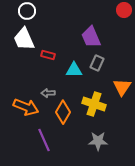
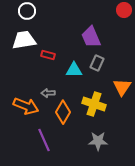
white trapezoid: moved 1 px down; rotated 105 degrees clockwise
orange arrow: moved 1 px up
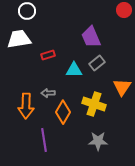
white trapezoid: moved 5 px left, 1 px up
red rectangle: rotated 32 degrees counterclockwise
gray rectangle: rotated 28 degrees clockwise
orange arrow: rotated 70 degrees clockwise
purple line: rotated 15 degrees clockwise
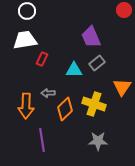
white trapezoid: moved 6 px right, 1 px down
red rectangle: moved 6 px left, 4 px down; rotated 48 degrees counterclockwise
orange diamond: moved 2 px right, 3 px up; rotated 15 degrees clockwise
purple line: moved 2 px left
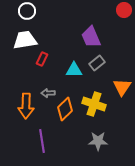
purple line: moved 1 px down
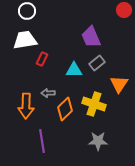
orange triangle: moved 3 px left, 3 px up
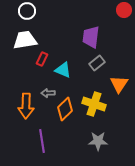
purple trapezoid: rotated 30 degrees clockwise
cyan triangle: moved 11 px left; rotated 24 degrees clockwise
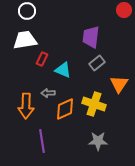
orange diamond: rotated 20 degrees clockwise
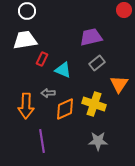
purple trapezoid: rotated 70 degrees clockwise
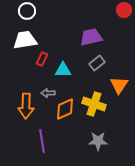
cyan triangle: rotated 24 degrees counterclockwise
orange triangle: moved 1 px down
